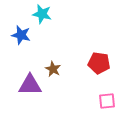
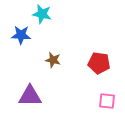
blue star: rotated 12 degrees counterclockwise
brown star: moved 9 px up; rotated 14 degrees counterclockwise
purple triangle: moved 11 px down
pink square: rotated 12 degrees clockwise
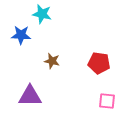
brown star: moved 1 px left, 1 px down
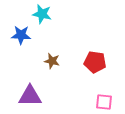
red pentagon: moved 4 px left, 1 px up
pink square: moved 3 px left, 1 px down
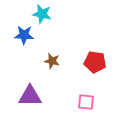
blue star: moved 3 px right
pink square: moved 18 px left
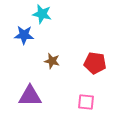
red pentagon: moved 1 px down
